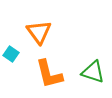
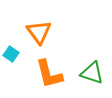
green triangle: moved 1 px left, 1 px down
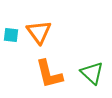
cyan square: moved 19 px up; rotated 28 degrees counterclockwise
green triangle: rotated 25 degrees clockwise
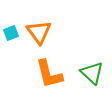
cyan square: moved 2 px up; rotated 28 degrees counterclockwise
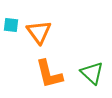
cyan square: moved 8 px up; rotated 28 degrees clockwise
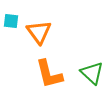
cyan square: moved 4 px up
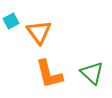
cyan square: rotated 35 degrees counterclockwise
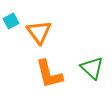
green triangle: moved 5 px up
